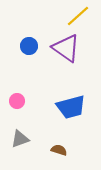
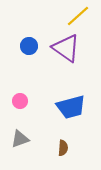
pink circle: moved 3 px right
brown semicircle: moved 4 px right, 2 px up; rotated 77 degrees clockwise
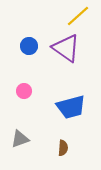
pink circle: moved 4 px right, 10 px up
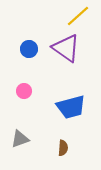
blue circle: moved 3 px down
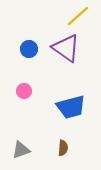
gray triangle: moved 1 px right, 11 px down
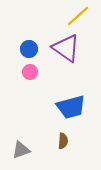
pink circle: moved 6 px right, 19 px up
brown semicircle: moved 7 px up
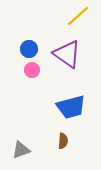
purple triangle: moved 1 px right, 6 px down
pink circle: moved 2 px right, 2 px up
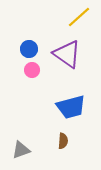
yellow line: moved 1 px right, 1 px down
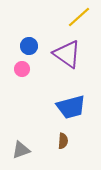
blue circle: moved 3 px up
pink circle: moved 10 px left, 1 px up
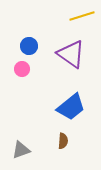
yellow line: moved 3 px right, 1 px up; rotated 25 degrees clockwise
purple triangle: moved 4 px right
blue trapezoid: rotated 24 degrees counterclockwise
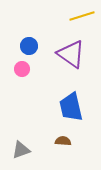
blue trapezoid: rotated 116 degrees clockwise
brown semicircle: rotated 91 degrees counterclockwise
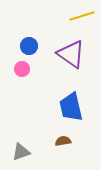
brown semicircle: rotated 14 degrees counterclockwise
gray triangle: moved 2 px down
